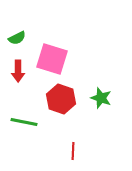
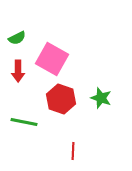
pink square: rotated 12 degrees clockwise
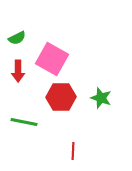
red hexagon: moved 2 px up; rotated 20 degrees counterclockwise
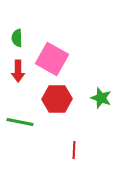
green semicircle: rotated 114 degrees clockwise
red hexagon: moved 4 px left, 2 px down
green line: moved 4 px left
red line: moved 1 px right, 1 px up
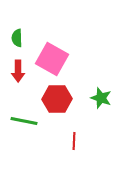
green line: moved 4 px right, 1 px up
red line: moved 9 px up
